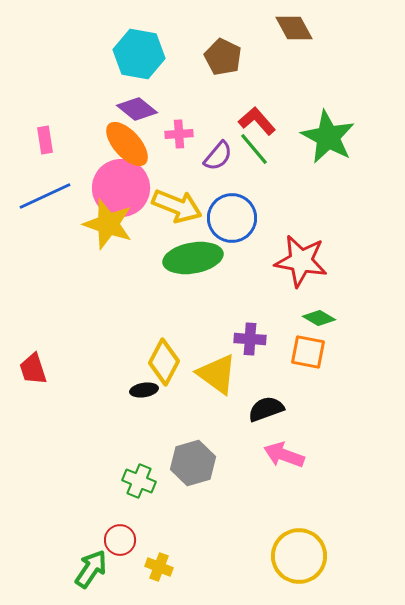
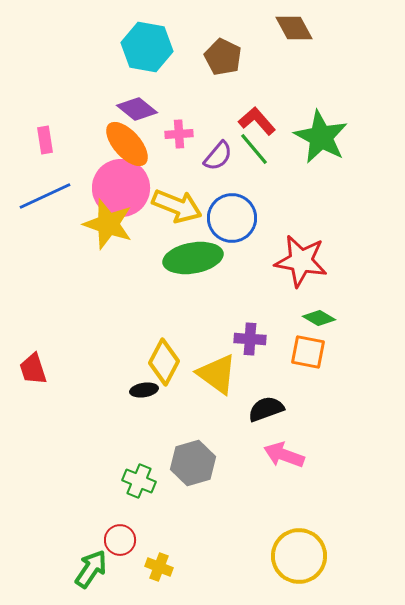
cyan hexagon: moved 8 px right, 7 px up
green star: moved 7 px left
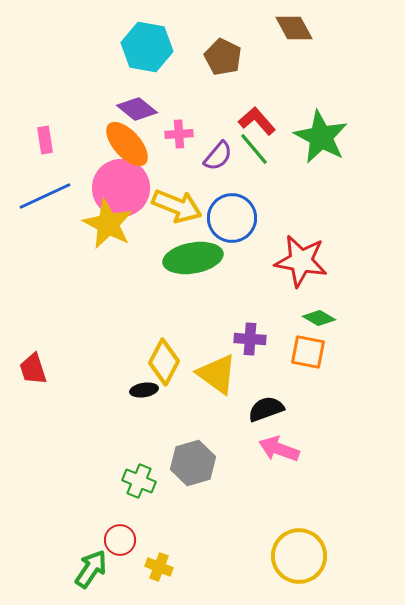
yellow star: rotated 9 degrees clockwise
pink arrow: moved 5 px left, 6 px up
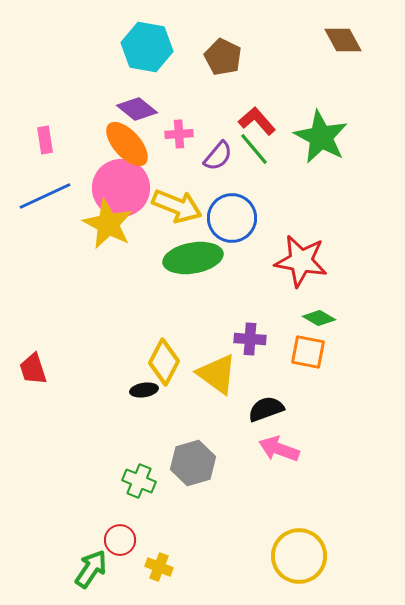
brown diamond: moved 49 px right, 12 px down
